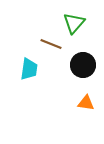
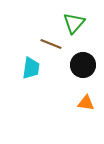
cyan trapezoid: moved 2 px right, 1 px up
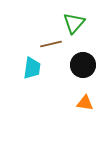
brown line: rotated 35 degrees counterclockwise
cyan trapezoid: moved 1 px right
orange triangle: moved 1 px left
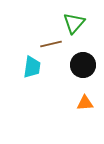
cyan trapezoid: moved 1 px up
orange triangle: rotated 12 degrees counterclockwise
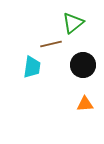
green triangle: moved 1 px left; rotated 10 degrees clockwise
orange triangle: moved 1 px down
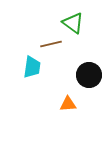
green triangle: rotated 45 degrees counterclockwise
black circle: moved 6 px right, 10 px down
orange triangle: moved 17 px left
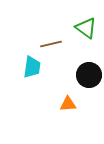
green triangle: moved 13 px right, 5 px down
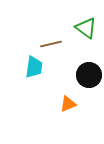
cyan trapezoid: moved 2 px right
orange triangle: rotated 18 degrees counterclockwise
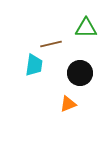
green triangle: rotated 35 degrees counterclockwise
cyan trapezoid: moved 2 px up
black circle: moved 9 px left, 2 px up
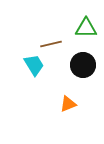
cyan trapezoid: rotated 40 degrees counterclockwise
black circle: moved 3 px right, 8 px up
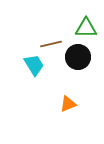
black circle: moved 5 px left, 8 px up
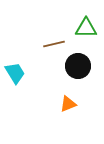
brown line: moved 3 px right
black circle: moved 9 px down
cyan trapezoid: moved 19 px left, 8 px down
